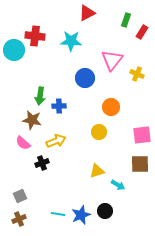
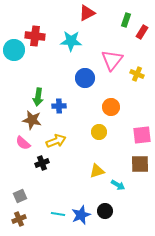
green arrow: moved 2 px left, 1 px down
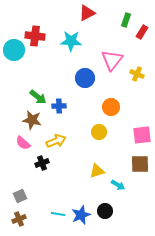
green arrow: rotated 60 degrees counterclockwise
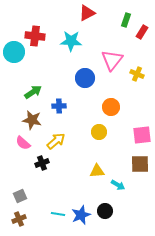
cyan circle: moved 2 px down
green arrow: moved 5 px left, 5 px up; rotated 72 degrees counterclockwise
yellow arrow: rotated 18 degrees counterclockwise
yellow triangle: rotated 14 degrees clockwise
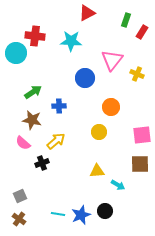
cyan circle: moved 2 px right, 1 px down
brown cross: rotated 32 degrees counterclockwise
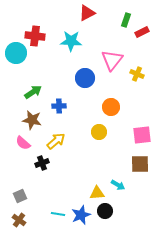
red rectangle: rotated 32 degrees clockwise
yellow triangle: moved 22 px down
brown cross: moved 1 px down
